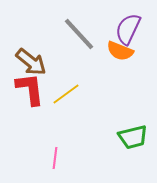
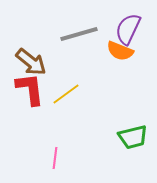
gray line: rotated 63 degrees counterclockwise
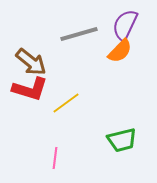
purple semicircle: moved 3 px left, 4 px up
orange semicircle: rotated 68 degrees counterclockwise
red L-shape: rotated 114 degrees clockwise
yellow line: moved 9 px down
green trapezoid: moved 11 px left, 3 px down
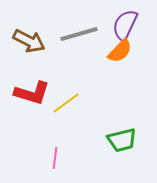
brown arrow: moved 2 px left, 21 px up; rotated 12 degrees counterclockwise
red L-shape: moved 2 px right, 4 px down
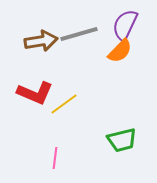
brown arrow: moved 12 px right; rotated 36 degrees counterclockwise
red L-shape: moved 3 px right; rotated 6 degrees clockwise
yellow line: moved 2 px left, 1 px down
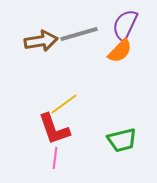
red L-shape: moved 19 px right, 36 px down; rotated 48 degrees clockwise
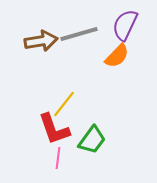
orange semicircle: moved 3 px left, 5 px down
yellow line: rotated 16 degrees counterclockwise
green trapezoid: moved 30 px left; rotated 40 degrees counterclockwise
pink line: moved 3 px right
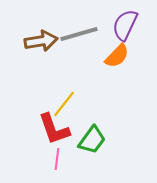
pink line: moved 1 px left, 1 px down
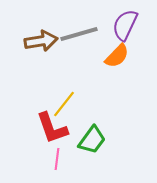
red L-shape: moved 2 px left, 1 px up
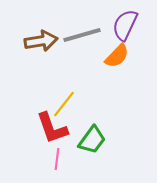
gray line: moved 3 px right, 1 px down
